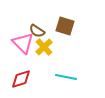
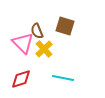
brown semicircle: rotated 35 degrees clockwise
yellow cross: moved 2 px down
cyan line: moved 3 px left, 1 px down
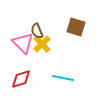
brown square: moved 11 px right, 1 px down
yellow cross: moved 2 px left, 5 px up
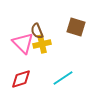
yellow cross: rotated 30 degrees clockwise
cyan line: rotated 45 degrees counterclockwise
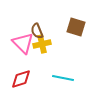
cyan line: rotated 45 degrees clockwise
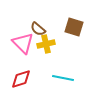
brown square: moved 2 px left
brown semicircle: moved 1 px right, 2 px up; rotated 28 degrees counterclockwise
yellow cross: moved 4 px right
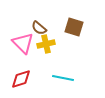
brown semicircle: moved 1 px right, 1 px up
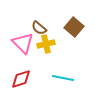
brown square: rotated 24 degrees clockwise
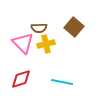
brown semicircle: rotated 42 degrees counterclockwise
cyan line: moved 1 px left, 4 px down
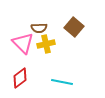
red diamond: moved 1 px left, 1 px up; rotated 20 degrees counterclockwise
